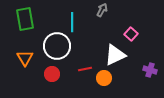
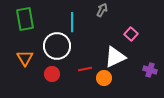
white triangle: moved 2 px down
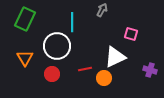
green rectangle: rotated 35 degrees clockwise
pink square: rotated 24 degrees counterclockwise
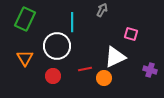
red circle: moved 1 px right, 2 px down
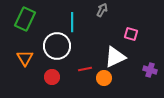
red circle: moved 1 px left, 1 px down
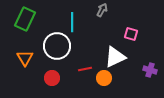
red circle: moved 1 px down
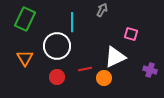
red circle: moved 5 px right, 1 px up
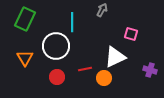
white circle: moved 1 px left
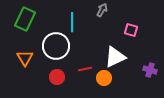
pink square: moved 4 px up
